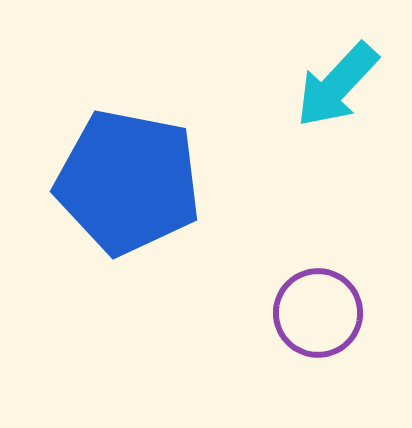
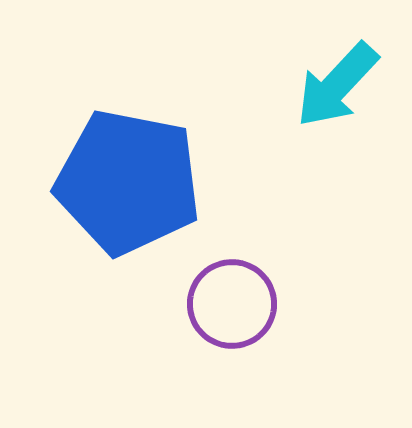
purple circle: moved 86 px left, 9 px up
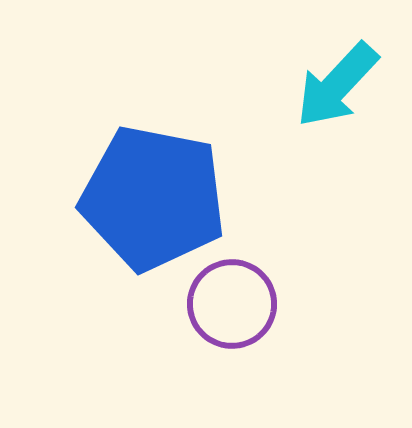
blue pentagon: moved 25 px right, 16 px down
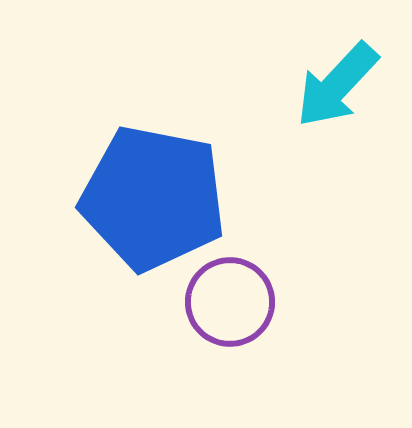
purple circle: moved 2 px left, 2 px up
